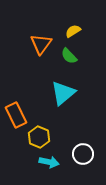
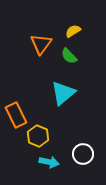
yellow hexagon: moved 1 px left, 1 px up
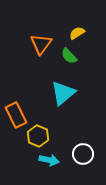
yellow semicircle: moved 4 px right, 2 px down
cyan arrow: moved 2 px up
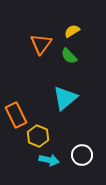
yellow semicircle: moved 5 px left, 2 px up
cyan triangle: moved 2 px right, 5 px down
white circle: moved 1 px left, 1 px down
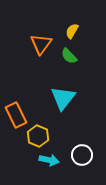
yellow semicircle: rotated 28 degrees counterclockwise
cyan triangle: moved 2 px left; rotated 12 degrees counterclockwise
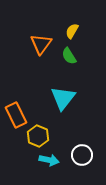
green semicircle: rotated 12 degrees clockwise
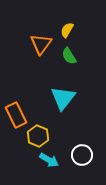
yellow semicircle: moved 5 px left, 1 px up
cyan arrow: rotated 18 degrees clockwise
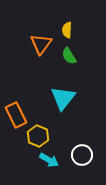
yellow semicircle: rotated 28 degrees counterclockwise
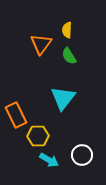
yellow hexagon: rotated 25 degrees counterclockwise
